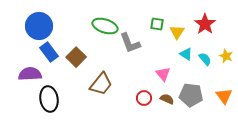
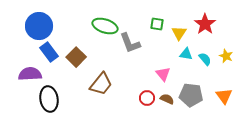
yellow triangle: moved 2 px right, 1 px down
cyan triangle: rotated 24 degrees counterclockwise
red circle: moved 3 px right
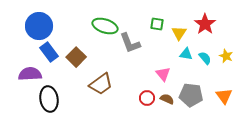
cyan semicircle: moved 1 px up
brown trapezoid: rotated 15 degrees clockwise
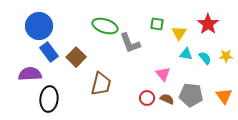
red star: moved 3 px right
yellow star: rotated 24 degrees counterclockwise
brown trapezoid: rotated 40 degrees counterclockwise
black ellipse: rotated 15 degrees clockwise
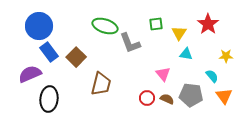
green square: moved 1 px left; rotated 16 degrees counterclockwise
cyan semicircle: moved 7 px right, 18 px down
purple semicircle: rotated 20 degrees counterclockwise
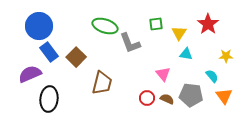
brown trapezoid: moved 1 px right, 1 px up
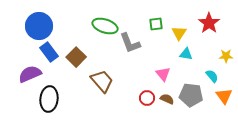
red star: moved 1 px right, 1 px up
brown trapezoid: moved 2 px up; rotated 55 degrees counterclockwise
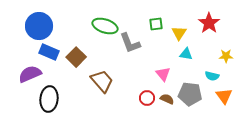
blue rectangle: rotated 30 degrees counterclockwise
cyan semicircle: rotated 144 degrees clockwise
gray pentagon: moved 1 px left, 1 px up
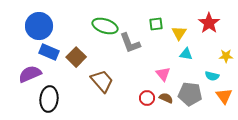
brown semicircle: moved 1 px left, 1 px up
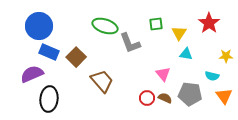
purple semicircle: moved 2 px right
brown semicircle: moved 1 px left
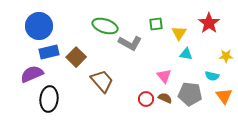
gray L-shape: rotated 40 degrees counterclockwise
blue rectangle: rotated 36 degrees counterclockwise
pink triangle: moved 1 px right, 2 px down
red circle: moved 1 px left, 1 px down
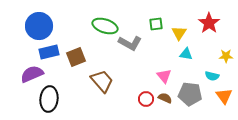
brown square: rotated 24 degrees clockwise
